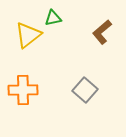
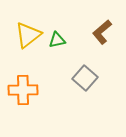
green triangle: moved 4 px right, 22 px down
gray square: moved 12 px up
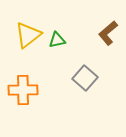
brown L-shape: moved 6 px right, 1 px down
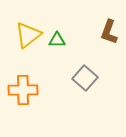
brown L-shape: moved 1 px right, 1 px up; rotated 30 degrees counterclockwise
green triangle: rotated 12 degrees clockwise
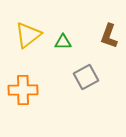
brown L-shape: moved 4 px down
green triangle: moved 6 px right, 2 px down
gray square: moved 1 px right, 1 px up; rotated 20 degrees clockwise
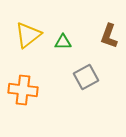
orange cross: rotated 8 degrees clockwise
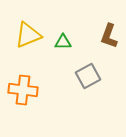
yellow triangle: rotated 16 degrees clockwise
gray square: moved 2 px right, 1 px up
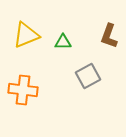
yellow triangle: moved 2 px left
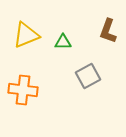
brown L-shape: moved 1 px left, 5 px up
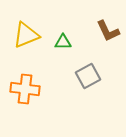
brown L-shape: rotated 45 degrees counterclockwise
orange cross: moved 2 px right, 1 px up
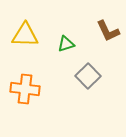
yellow triangle: moved 1 px left; rotated 24 degrees clockwise
green triangle: moved 3 px right, 2 px down; rotated 18 degrees counterclockwise
gray square: rotated 15 degrees counterclockwise
